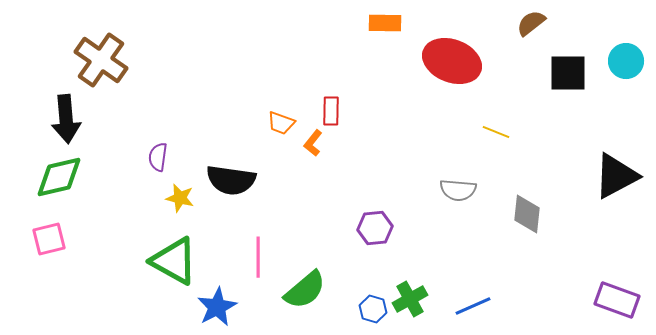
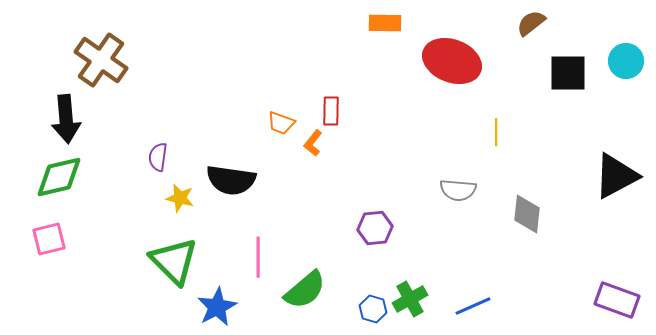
yellow line: rotated 68 degrees clockwise
green triangle: rotated 16 degrees clockwise
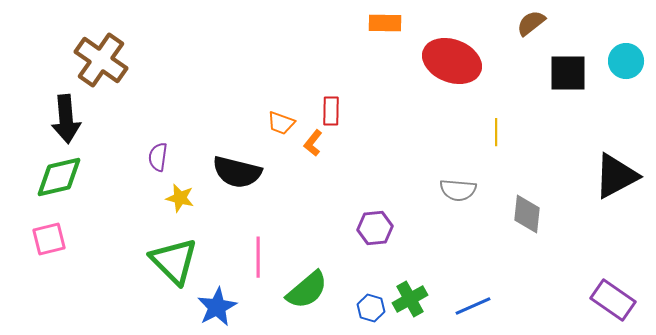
black semicircle: moved 6 px right, 8 px up; rotated 6 degrees clockwise
green semicircle: moved 2 px right
purple rectangle: moved 4 px left; rotated 15 degrees clockwise
blue hexagon: moved 2 px left, 1 px up
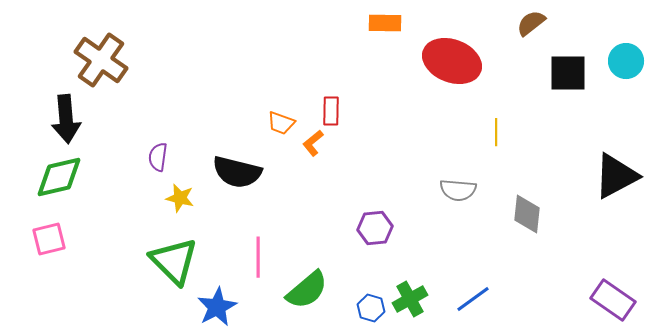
orange L-shape: rotated 12 degrees clockwise
blue line: moved 7 px up; rotated 12 degrees counterclockwise
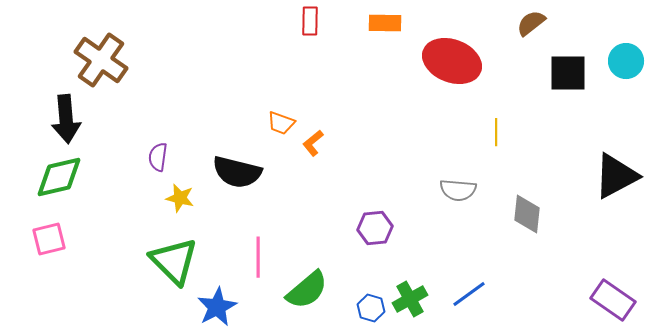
red rectangle: moved 21 px left, 90 px up
blue line: moved 4 px left, 5 px up
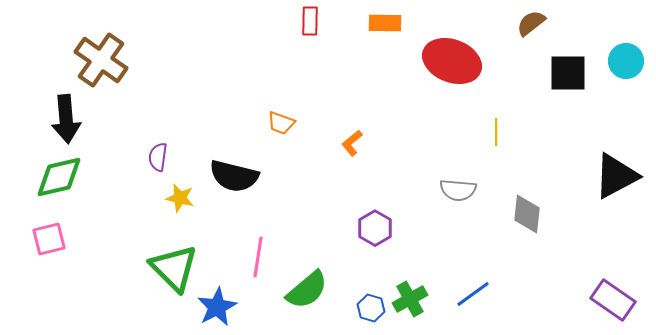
orange L-shape: moved 39 px right
black semicircle: moved 3 px left, 4 px down
purple hexagon: rotated 24 degrees counterclockwise
pink line: rotated 9 degrees clockwise
green triangle: moved 7 px down
blue line: moved 4 px right
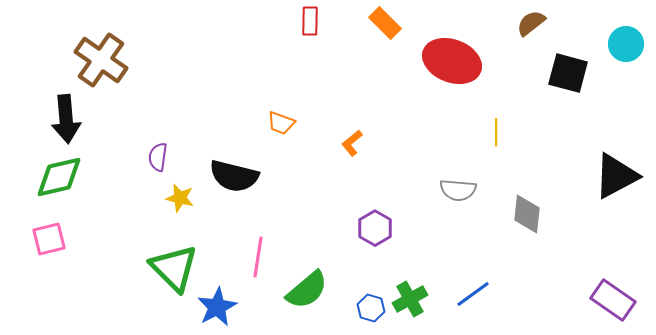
orange rectangle: rotated 44 degrees clockwise
cyan circle: moved 17 px up
black square: rotated 15 degrees clockwise
